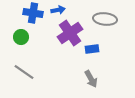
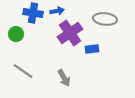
blue arrow: moved 1 px left, 1 px down
green circle: moved 5 px left, 3 px up
gray line: moved 1 px left, 1 px up
gray arrow: moved 27 px left, 1 px up
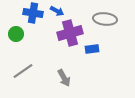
blue arrow: rotated 40 degrees clockwise
purple cross: rotated 20 degrees clockwise
gray line: rotated 70 degrees counterclockwise
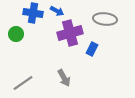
blue rectangle: rotated 56 degrees counterclockwise
gray line: moved 12 px down
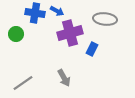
blue cross: moved 2 px right
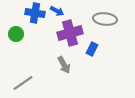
gray arrow: moved 13 px up
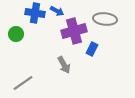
purple cross: moved 4 px right, 2 px up
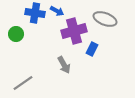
gray ellipse: rotated 15 degrees clockwise
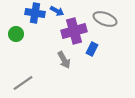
gray arrow: moved 5 px up
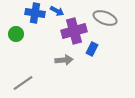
gray ellipse: moved 1 px up
gray arrow: rotated 66 degrees counterclockwise
